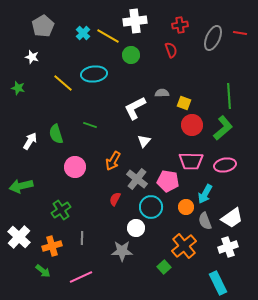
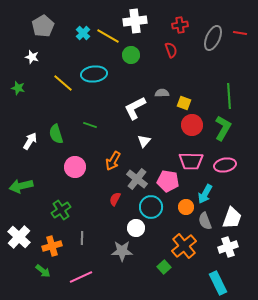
green L-shape at (223, 128): rotated 20 degrees counterclockwise
white trapezoid at (232, 218): rotated 35 degrees counterclockwise
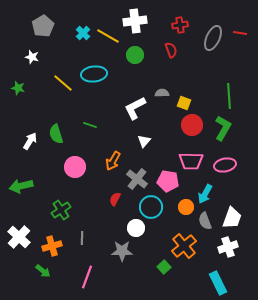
green circle at (131, 55): moved 4 px right
pink line at (81, 277): moved 6 px right; rotated 45 degrees counterclockwise
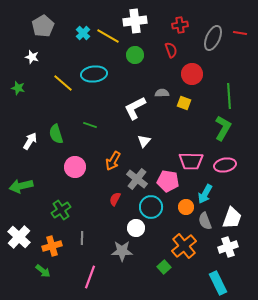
red circle at (192, 125): moved 51 px up
pink line at (87, 277): moved 3 px right
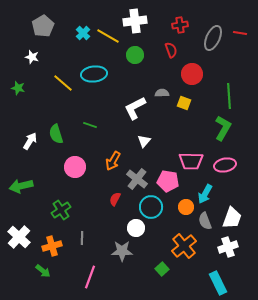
green square at (164, 267): moved 2 px left, 2 px down
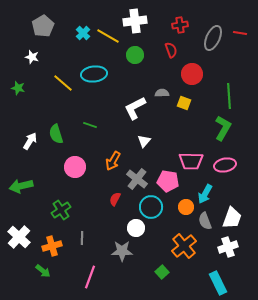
green square at (162, 269): moved 3 px down
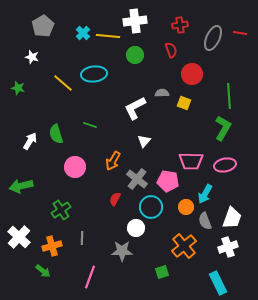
yellow line at (108, 36): rotated 25 degrees counterclockwise
green square at (162, 272): rotated 24 degrees clockwise
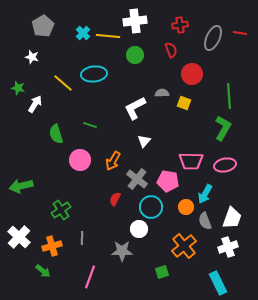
white arrow at (30, 141): moved 5 px right, 37 px up
pink circle at (75, 167): moved 5 px right, 7 px up
white circle at (136, 228): moved 3 px right, 1 px down
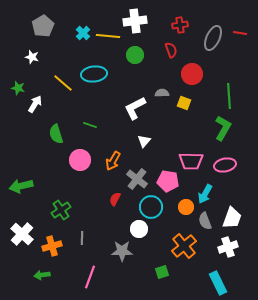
white cross at (19, 237): moved 3 px right, 3 px up
green arrow at (43, 271): moved 1 px left, 4 px down; rotated 133 degrees clockwise
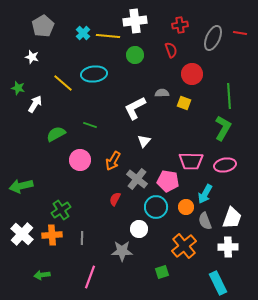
green semicircle at (56, 134): rotated 78 degrees clockwise
cyan circle at (151, 207): moved 5 px right
orange cross at (52, 246): moved 11 px up; rotated 12 degrees clockwise
white cross at (228, 247): rotated 18 degrees clockwise
